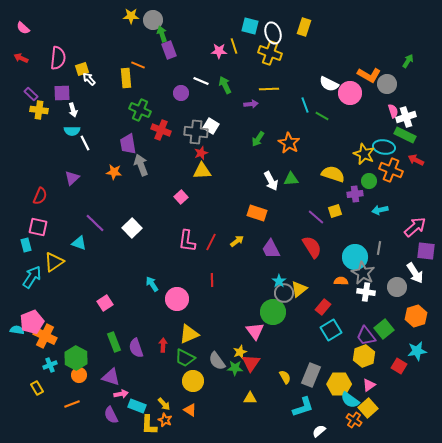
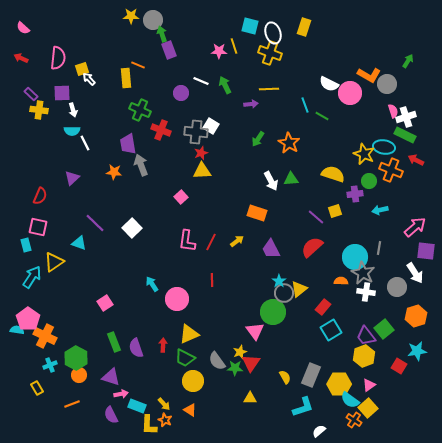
red semicircle at (312, 247): rotated 100 degrees counterclockwise
pink pentagon at (32, 322): moved 4 px left, 3 px up; rotated 15 degrees counterclockwise
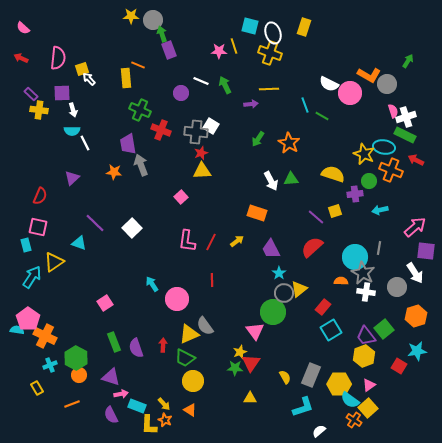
cyan star at (279, 281): moved 8 px up
gray semicircle at (217, 361): moved 12 px left, 35 px up
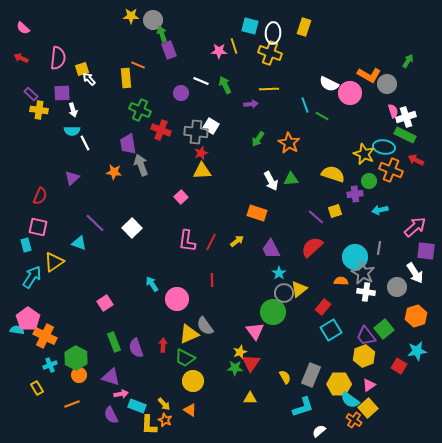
white ellipse at (273, 33): rotated 20 degrees clockwise
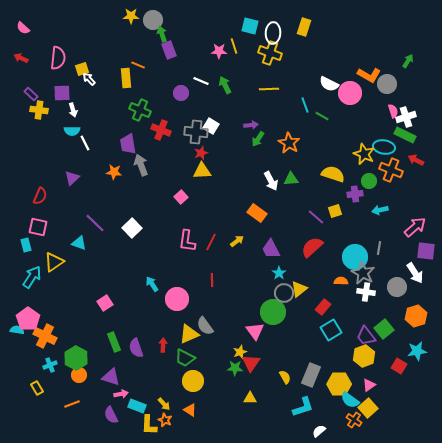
purple arrow at (251, 104): moved 21 px down
orange rectangle at (257, 213): rotated 18 degrees clockwise
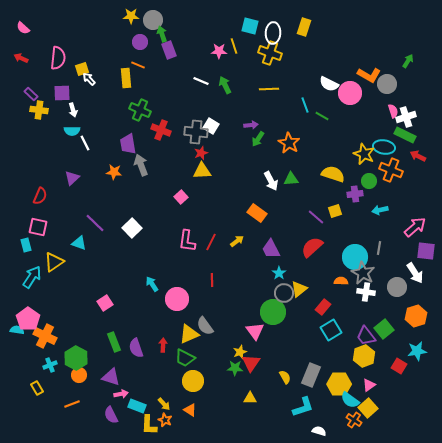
purple circle at (181, 93): moved 41 px left, 51 px up
red arrow at (416, 160): moved 2 px right, 4 px up
white semicircle at (319, 431): rotated 56 degrees clockwise
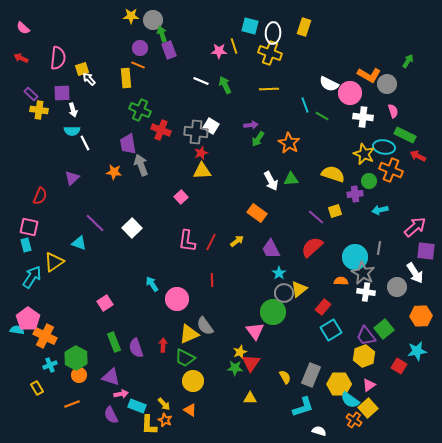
purple circle at (140, 42): moved 6 px down
white cross at (406, 117): moved 43 px left; rotated 24 degrees clockwise
pink square at (38, 227): moved 9 px left
orange hexagon at (416, 316): moved 5 px right; rotated 15 degrees clockwise
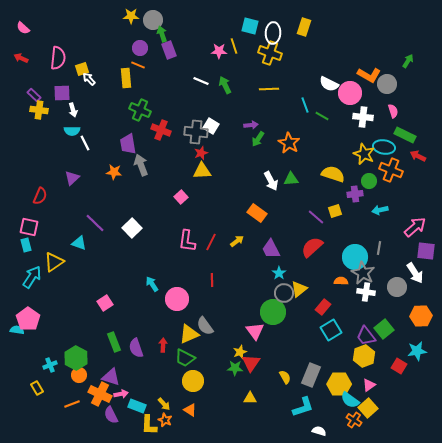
purple rectangle at (31, 94): moved 3 px right, 1 px down
orange cross at (45, 336): moved 55 px right, 58 px down
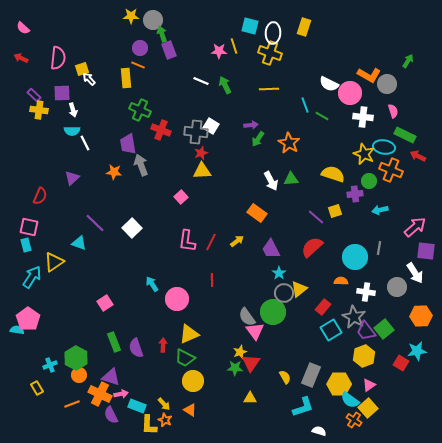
gray star at (363, 273): moved 9 px left, 44 px down
gray semicircle at (205, 326): moved 42 px right, 9 px up
purple trapezoid at (366, 336): moved 5 px up
red square at (399, 366): moved 2 px right, 3 px up
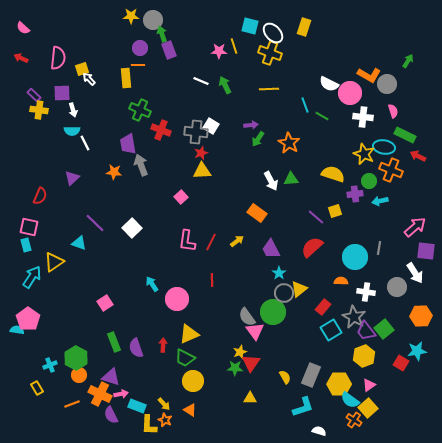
white ellipse at (273, 33): rotated 45 degrees counterclockwise
orange line at (138, 65): rotated 24 degrees counterclockwise
cyan arrow at (380, 210): moved 9 px up
